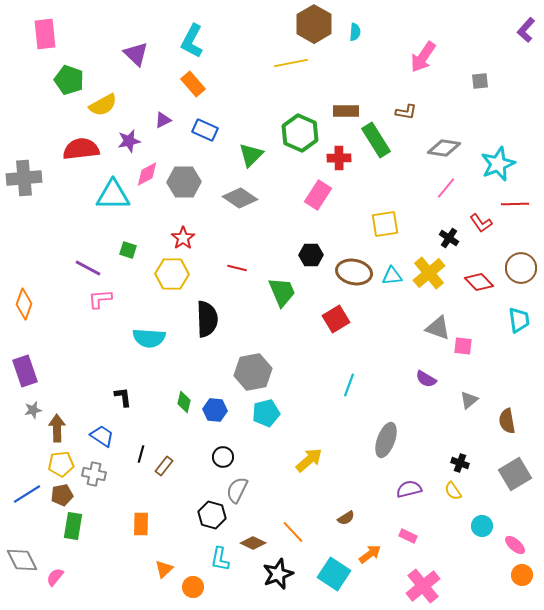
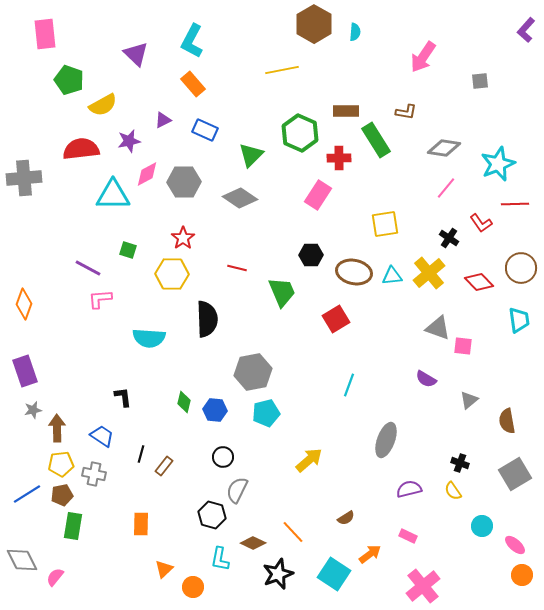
yellow line at (291, 63): moved 9 px left, 7 px down
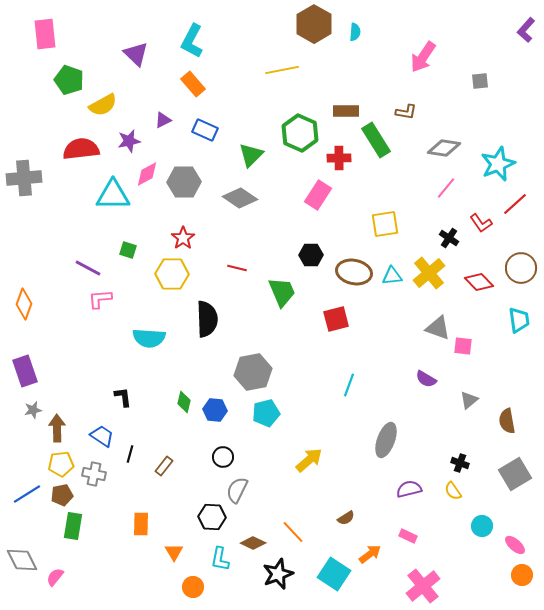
red line at (515, 204): rotated 40 degrees counterclockwise
red square at (336, 319): rotated 16 degrees clockwise
black line at (141, 454): moved 11 px left
black hexagon at (212, 515): moved 2 px down; rotated 12 degrees counterclockwise
orange triangle at (164, 569): moved 10 px right, 17 px up; rotated 18 degrees counterclockwise
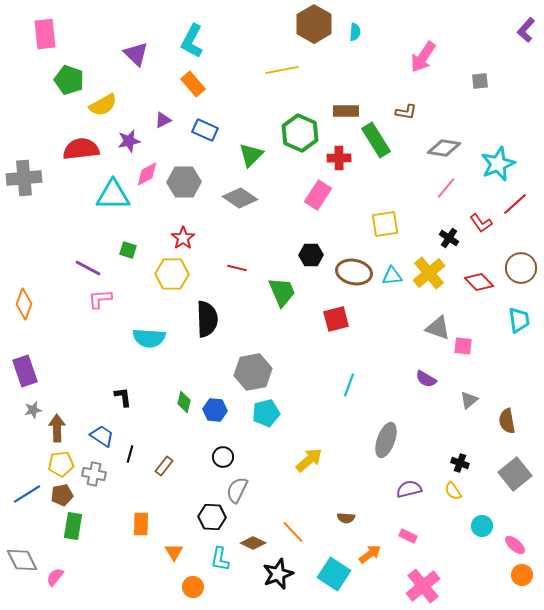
gray square at (515, 474): rotated 8 degrees counterclockwise
brown semicircle at (346, 518): rotated 36 degrees clockwise
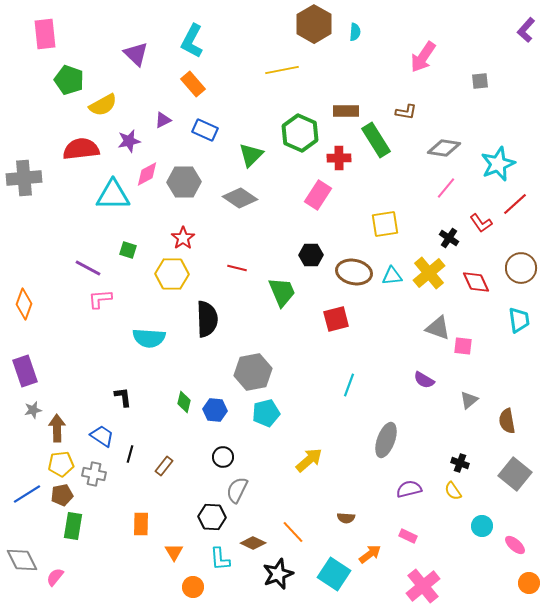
red diamond at (479, 282): moved 3 px left; rotated 20 degrees clockwise
purple semicircle at (426, 379): moved 2 px left, 1 px down
gray square at (515, 474): rotated 12 degrees counterclockwise
cyan L-shape at (220, 559): rotated 15 degrees counterclockwise
orange circle at (522, 575): moved 7 px right, 8 px down
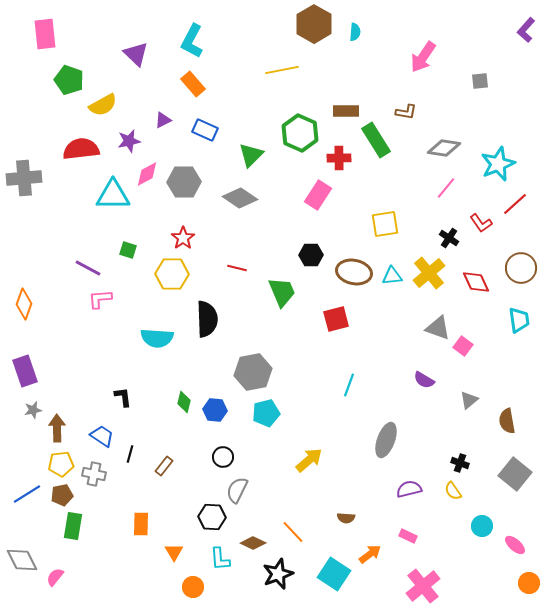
cyan semicircle at (149, 338): moved 8 px right
pink square at (463, 346): rotated 30 degrees clockwise
